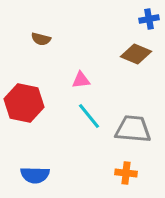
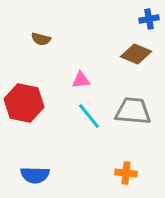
gray trapezoid: moved 18 px up
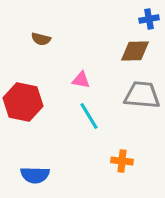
brown diamond: moved 1 px left, 3 px up; rotated 24 degrees counterclockwise
pink triangle: rotated 18 degrees clockwise
red hexagon: moved 1 px left, 1 px up
gray trapezoid: moved 9 px right, 16 px up
cyan line: rotated 8 degrees clockwise
orange cross: moved 4 px left, 12 px up
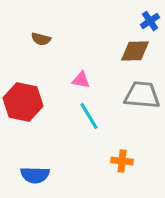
blue cross: moved 1 px right, 2 px down; rotated 24 degrees counterclockwise
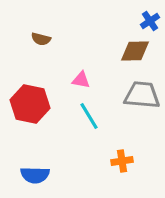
red hexagon: moved 7 px right, 2 px down
orange cross: rotated 15 degrees counterclockwise
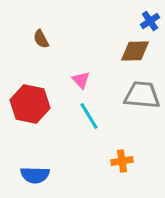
brown semicircle: rotated 48 degrees clockwise
pink triangle: rotated 36 degrees clockwise
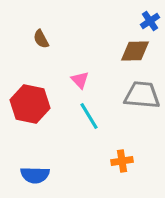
pink triangle: moved 1 px left
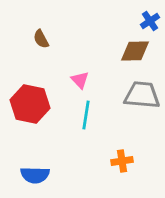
cyan line: moved 3 px left, 1 px up; rotated 40 degrees clockwise
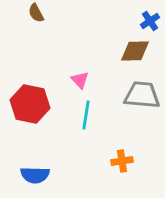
brown semicircle: moved 5 px left, 26 px up
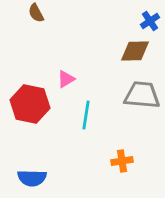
pink triangle: moved 14 px left, 1 px up; rotated 42 degrees clockwise
blue semicircle: moved 3 px left, 3 px down
